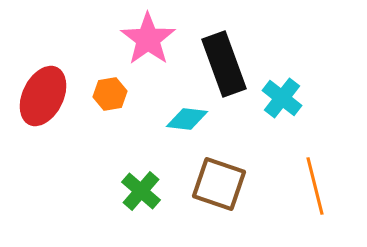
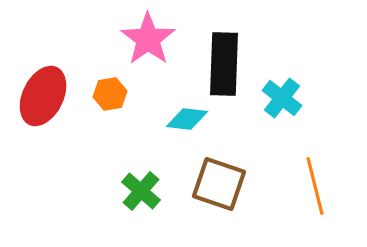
black rectangle: rotated 22 degrees clockwise
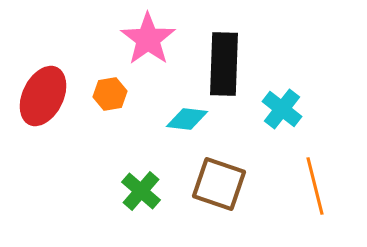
cyan cross: moved 11 px down
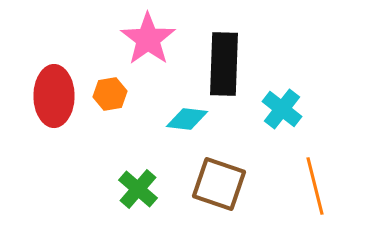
red ellipse: moved 11 px right; rotated 26 degrees counterclockwise
green cross: moved 3 px left, 2 px up
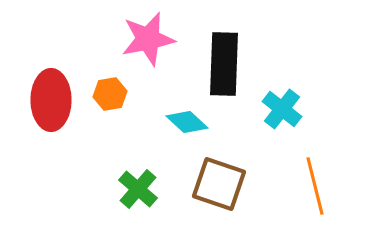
pink star: rotated 24 degrees clockwise
red ellipse: moved 3 px left, 4 px down
cyan diamond: moved 3 px down; rotated 36 degrees clockwise
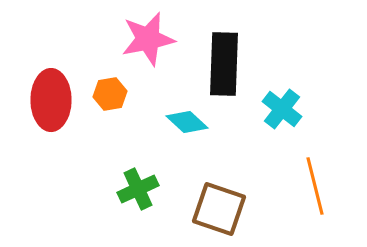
brown square: moved 25 px down
green cross: rotated 24 degrees clockwise
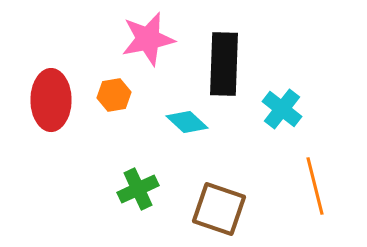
orange hexagon: moved 4 px right, 1 px down
